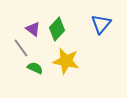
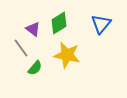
green diamond: moved 2 px right, 6 px up; rotated 15 degrees clockwise
yellow star: moved 1 px right, 6 px up
green semicircle: rotated 105 degrees clockwise
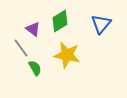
green diamond: moved 1 px right, 2 px up
green semicircle: rotated 70 degrees counterclockwise
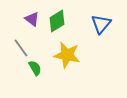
green diamond: moved 3 px left
purple triangle: moved 1 px left, 10 px up
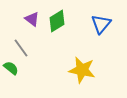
yellow star: moved 15 px right, 15 px down
green semicircle: moved 24 px left; rotated 21 degrees counterclockwise
